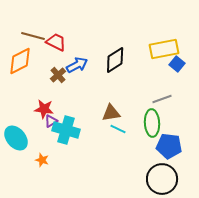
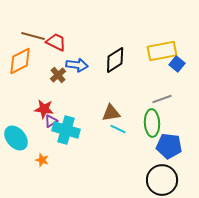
yellow rectangle: moved 2 px left, 2 px down
blue arrow: rotated 35 degrees clockwise
black circle: moved 1 px down
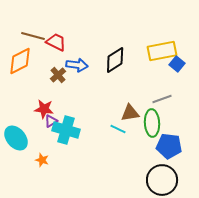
brown triangle: moved 19 px right
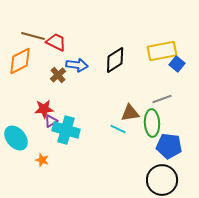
red star: rotated 12 degrees counterclockwise
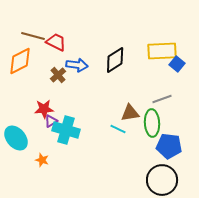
yellow rectangle: rotated 8 degrees clockwise
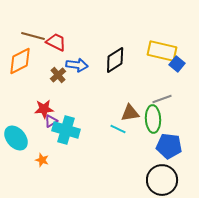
yellow rectangle: rotated 16 degrees clockwise
green ellipse: moved 1 px right, 4 px up
